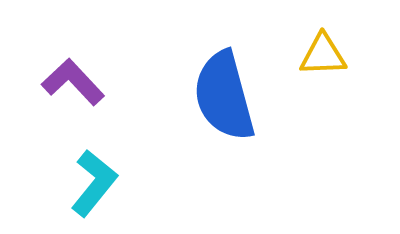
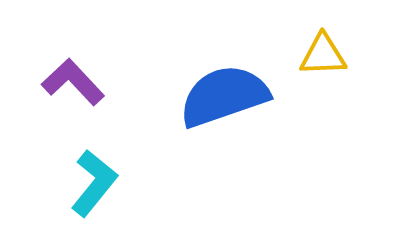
blue semicircle: rotated 86 degrees clockwise
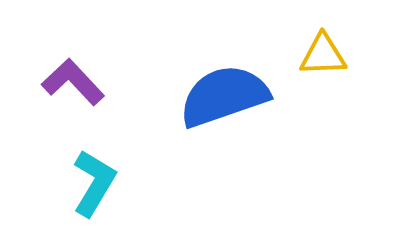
cyan L-shape: rotated 8 degrees counterclockwise
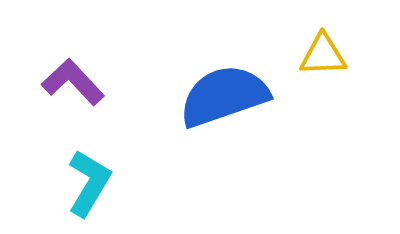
cyan L-shape: moved 5 px left
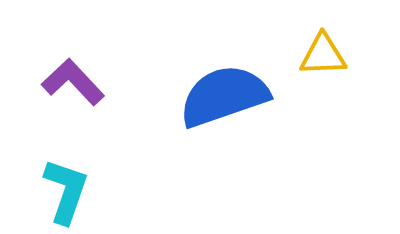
cyan L-shape: moved 23 px left, 8 px down; rotated 12 degrees counterclockwise
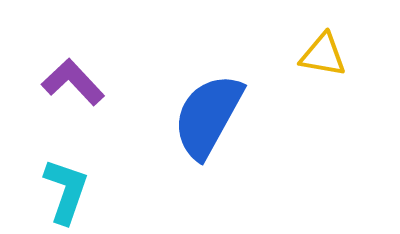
yellow triangle: rotated 12 degrees clockwise
blue semicircle: moved 16 px left, 20 px down; rotated 42 degrees counterclockwise
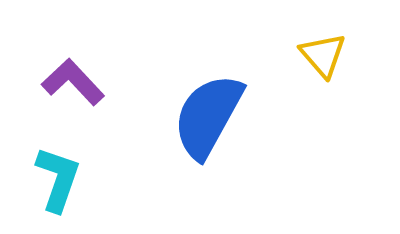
yellow triangle: rotated 39 degrees clockwise
cyan L-shape: moved 8 px left, 12 px up
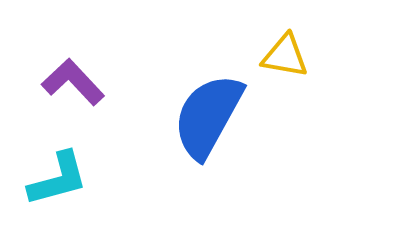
yellow triangle: moved 38 px left, 1 px down; rotated 39 degrees counterclockwise
cyan L-shape: rotated 56 degrees clockwise
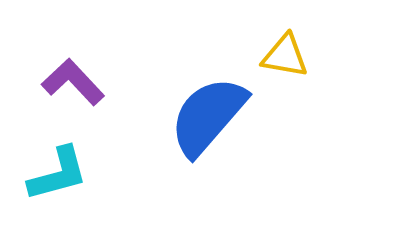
blue semicircle: rotated 12 degrees clockwise
cyan L-shape: moved 5 px up
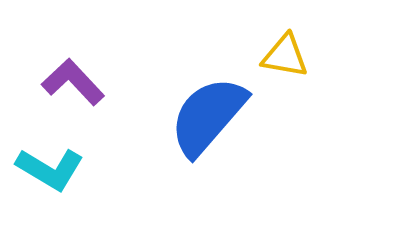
cyan L-shape: moved 8 px left, 5 px up; rotated 46 degrees clockwise
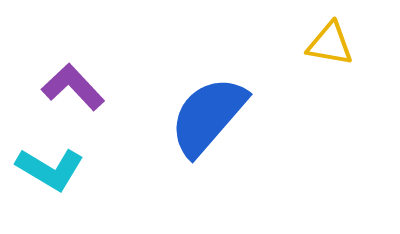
yellow triangle: moved 45 px right, 12 px up
purple L-shape: moved 5 px down
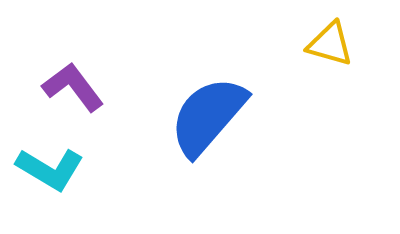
yellow triangle: rotated 6 degrees clockwise
purple L-shape: rotated 6 degrees clockwise
